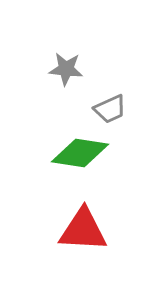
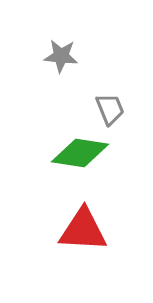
gray star: moved 5 px left, 13 px up
gray trapezoid: rotated 88 degrees counterclockwise
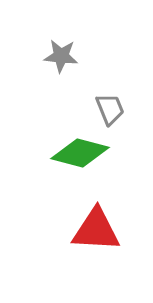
green diamond: rotated 6 degrees clockwise
red triangle: moved 13 px right
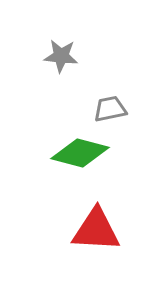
gray trapezoid: rotated 80 degrees counterclockwise
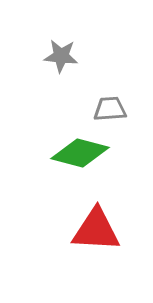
gray trapezoid: rotated 8 degrees clockwise
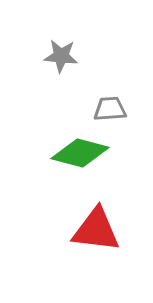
red triangle: rotated 4 degrees clockwise
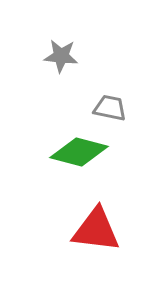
gray trapezoid: moved 1 px up; rotated 16 degrees clockwise
green diamond: moved 1 px left, 1 px up
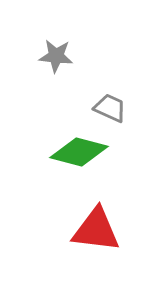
gray star: moved 5 px left
gray trapezoid: rotated 12 degrees clockwise
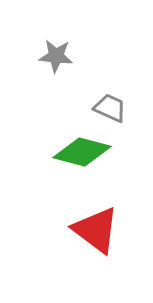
green diamond: moved 3 px right
red triangle: rotated 30 degrees clockwise
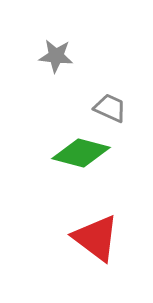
green diamond: moved 1 px left, 1 px down
red triangle: moved 8 px down
